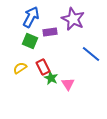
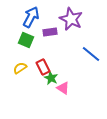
purple star: moved 2 px left
green square: moved 4 px left, 1 px up
pink triangle: moved 5 px left, 4 px down; rotated 24 degrees counterclockwise
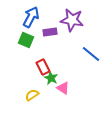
purple star: moved 1 px right, 1 px down; rotated 15 degrees counterclockwise
yellow semicircle: moved 12 px right, 27 px down
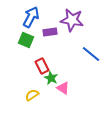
red rectangle: moved 1 px left, 1 px up
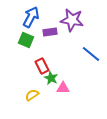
pink triangle: rotated 32 degrees counterclockwise
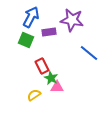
purple rectangle: moved 1 px left
blue line: moved 2 px left, 1 px up
pink triangle: moved 6 px left, 1 px up
yellow semicircle: moved 2 px right
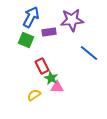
purple star: rotated 15 degrees counterclockwise
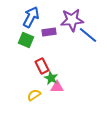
blue line: moved 1 px left, 18 px up
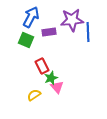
blue line: moved 3 px up; rotated 48 degrees clockwise
green star: rotated 24 degrees clockwise
pink triangle: rotated 48 degrees clockwise
